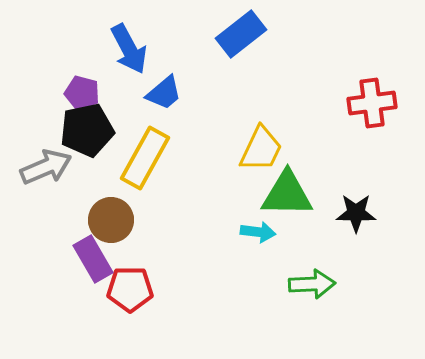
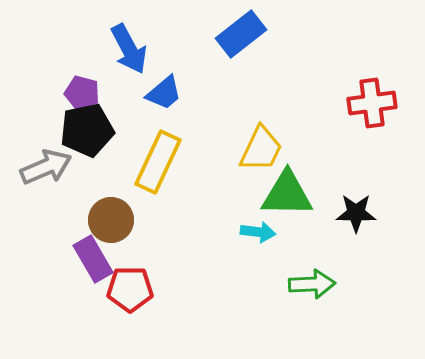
yellow rectangle: moved 13 px right, 4 px down; rotated 4 degrees counterclockwise
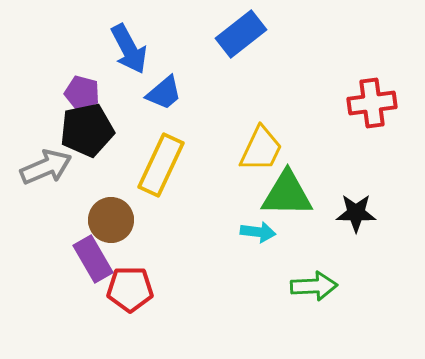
yellow rectangle: moved 3 px right, 3 px down
green arrow: moved 2 px right, 2 px down
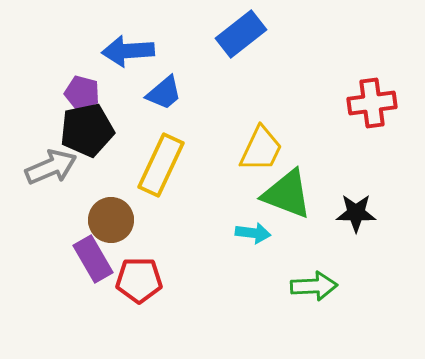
blue arrow: moved 1 px left, 2 px down; rotated 114 degrees clockwise
gray arrow: moved 5 px right
green triangle: rotated 20 degrees clockwise
cyan arrow: moved 5 px left, 1 px down
red pentagon: moved 9 px right, 9 px up
